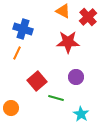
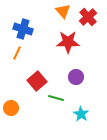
orange triangle: rotated 21 degrees clockwise
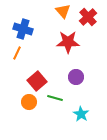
green line: moved 1 px left
orange circle: moved 18 px right, 6 px up
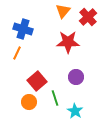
orange triangle: rotated 21 degrees clockwise
green line: rotated 56 degrees clockwise
cyan star: moved 6 px left, 3 px up
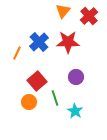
red cross: moved 1 px right, 1 px up
blue cross: moved 16 px right, 13 px down; rotated 30 degrees clockwise
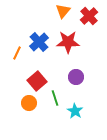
orange circle: moved 1 px down
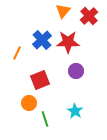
blue cross: moved 3 px right, 2 px up
purple circle: moved 6 px up
red square: moved 3 px right, 1 px up; rotated 18 degrees clockwise
green line: moved 10 px left, 21 px down
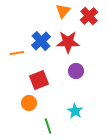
blue cross: moved 1 px left, 1 px down
orange line: rotated 56 degrees clockwise
red square: moved 1 px left
green line: moved 3 px right, 7 px down
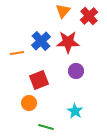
green line: moved 2 px left, 1 px down; rotated 56 degrees counterclockwise
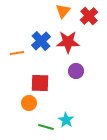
red square: moved 1 px right, 3 px down; rotated 24 degrees clockwise
cyan star: moved 9 px left, 9 px down
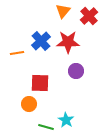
orange circle: moved 1 px down
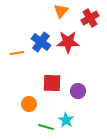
orange triangle: moved 2 px left
red cross: moved 1 px right, 2 px down; rotated 12 degrees clockwise
blue cross: moved 1 px down; rotated 12 degrees counterclockwise
purple circle: moved 2 px right, 20 px down
red square: moved 12 px right
